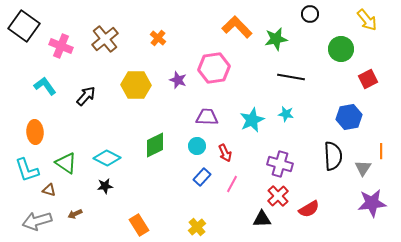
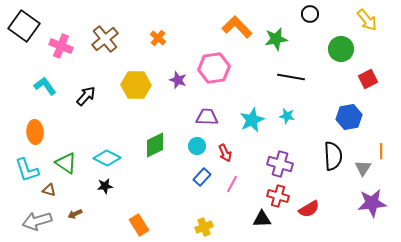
cyan star at (286, 114): moved 1 px right, 2 px down
red cross at (278, 196): rotated 30 degrees counterclockwise
yellow cross at (197, 227): moved 7 px right; rotated 18 degrees clockwise
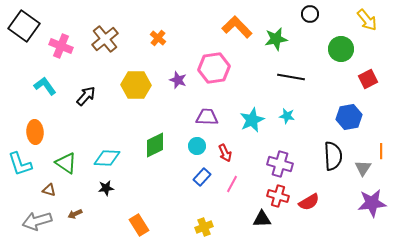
cyan diamond at (107, 158): rotated 24 degrees counterclockwise
cyan L-shape at (27, 170): moved 7 px left, 6 px up
black star at (105, 186): moved 1 px right, 2 px down
red semicircle at (309, 209): moved 7 px up
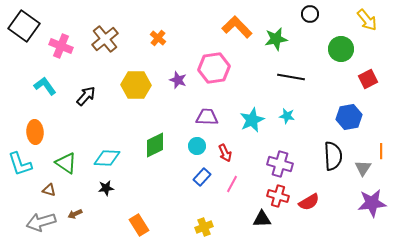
gray arrow at (37, 221): moved 4 px right, 1 px down
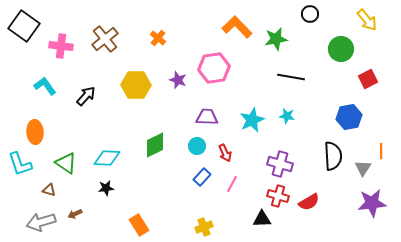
pink cross at (61, 46): rotated 15 degrees counterclockwise
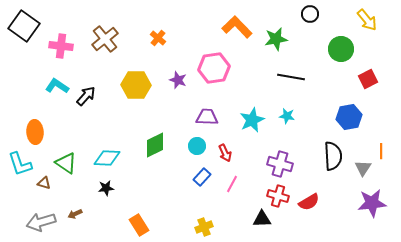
cyan L-shape at (45, 86): moved 12 px right; rotated 20 degrees counterclockwise
brown triangle at (49, 190): moved 5 px left, 7 px up
